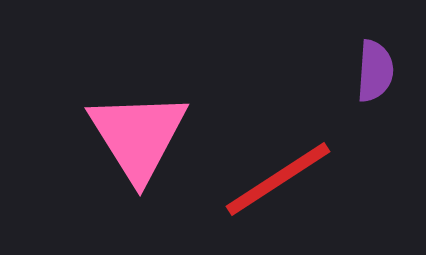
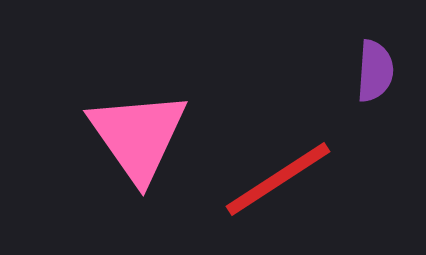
pink triangle: rotated 3 degrees counterclockwise
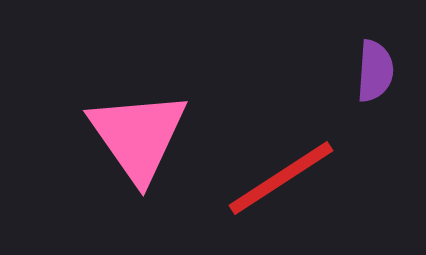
red line: moved 3 px right, 1 px up
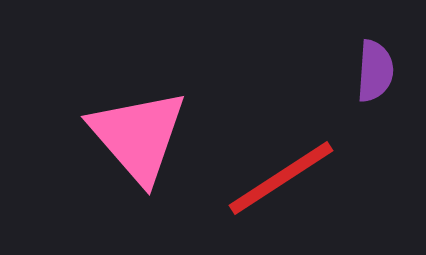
pink triangle: rotated 6 degrees counterclockwise
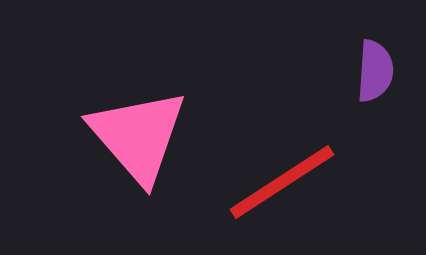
red line: moved 1 px right, 4 px down
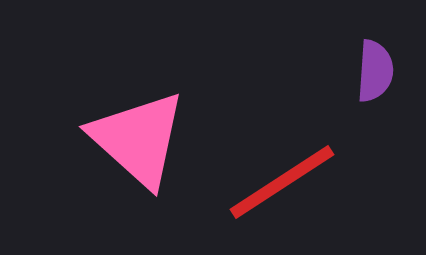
pink triangle: moved 3 px down; rotated 7 degrees counterclockwise
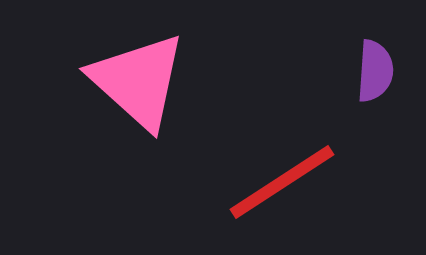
pink triangle: moved 58 px up
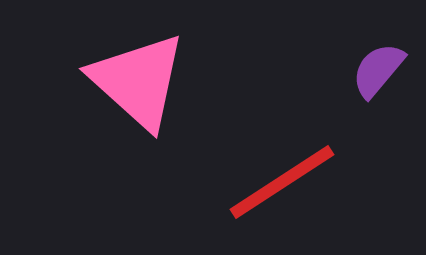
purple semicircle: moved 3 px right, 1 px up; rotated 144 degrees counterclockwise
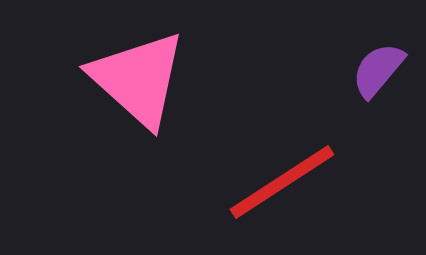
pink triangle: moved 2 px up
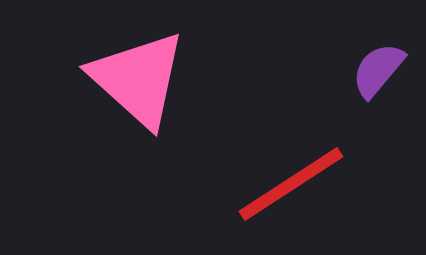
red line: moved 9 px right, 2 px down
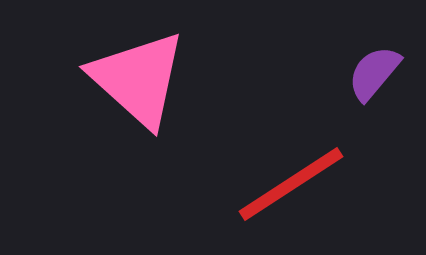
purple semicircle: moved 4 px left, 3 px down
